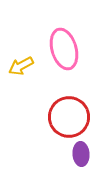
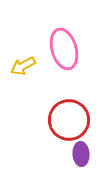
yellow arrow: moved 2 px right
red circle: moved 3 px down
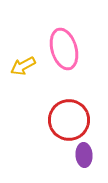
purple ellipse: moved 3 px right, 1 px down
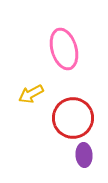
yellow arrow: moved 8 px right, 28 px down
red circle: moved 4 px right, 2 px up
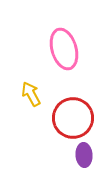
yellow arrow: rotated 90 degrees clockwise
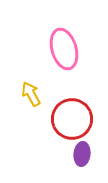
red circle: moved 1 px left, 1 px down
purple ellipse: moved 2 px left, 1 px up; rotated 10 degrees clockwise
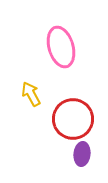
pink ellipse: moved 3 px left, 2 px up
red circle: moved 1 px right
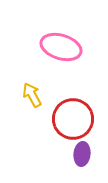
pink ellipse: rotated 57 degrees counterclockwise
yellow arrow: moved 1 px right, 1 px down
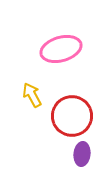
pink ellipse: moved 2 px down; rotated 33 degrees counterclockwise
red circle: moved 1 px left, 3 px up
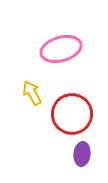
yellow arrow: moved 2 px up
red circle: moved 2 px up
